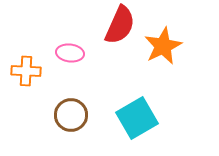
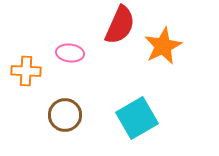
brown circle: moved 6 px left
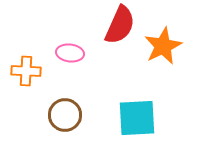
cyan square: rotated 27 degrees clockwise
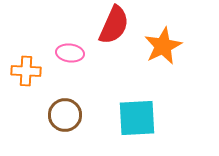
red semicircle: moved 6 px left
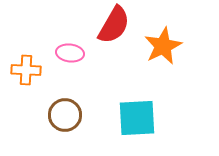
red semicircle: rotated 6 degrees clockwise
orange cross: moved 1 px up
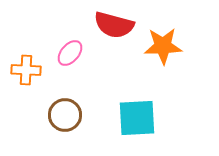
red semicircle: rotated 75 degrees clockwise
orange star: rotated 24 degrees clockwise
pink ellipse: rotated 56 degrees counterclockwise
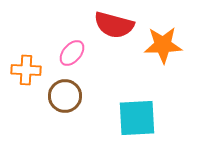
orange star: moved 1 px up
pink ellipse: moved 2 px right
brown circle: moved 19 px up
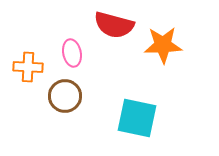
pink ellipse: rotated 52 degrees counterclockwise
orange cross: moved 2 px right, 3 px up
cyan square: rotated 15 degrees clockwise
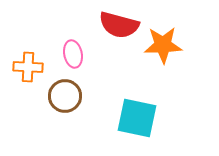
red semicircle: moved 5 px right
pink ellipse: moved 1 px right, 1 px down
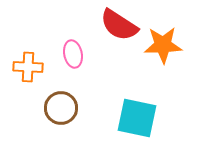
red semicircle: rotated 18 degrees clockwise
brown circle: moved 4 px left, 12 px down
